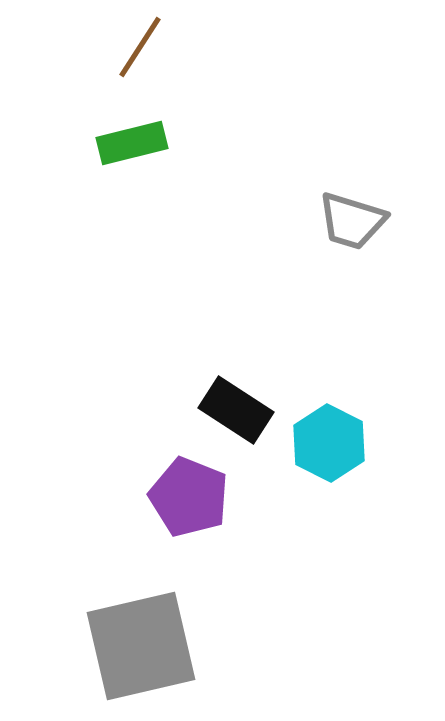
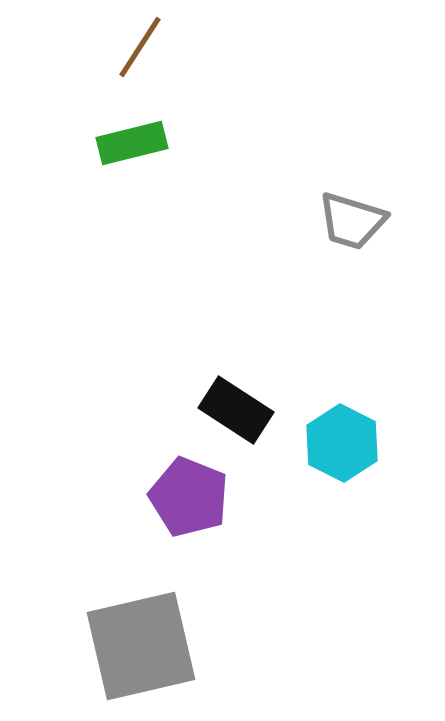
cyan hexagon: moved 13 px right
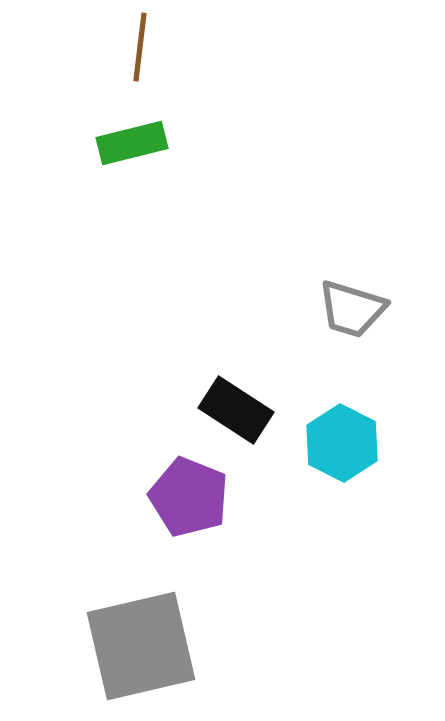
brown line: rotated 26 degrees counterclockwise
gray trapezoid: moved 88 px down
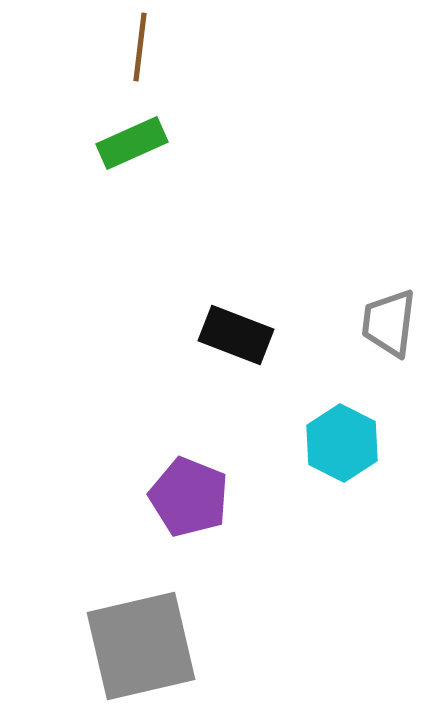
green rectangle: rotated 10 degrees counterclockwise
gray trapezoid: moved 37 px right, 14 px down; rotated 80 degrees clockwise
black rectangle: moved 75 px up; rotated 12 degrees counterclockwise
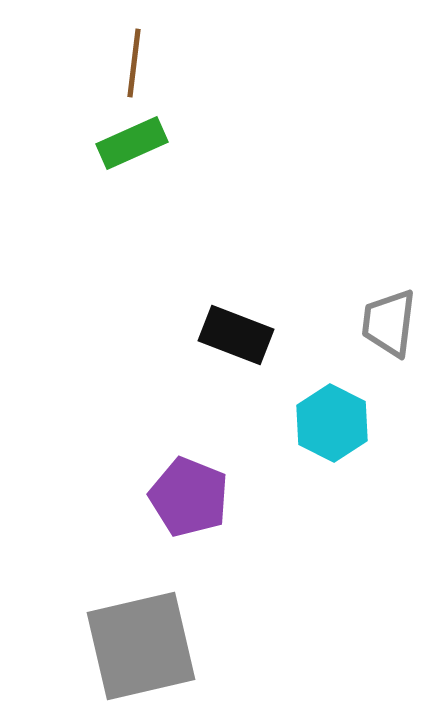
brown line: moved 6 px left, 16 px down
cyan hexagon: moved 10 px left, 20 px up
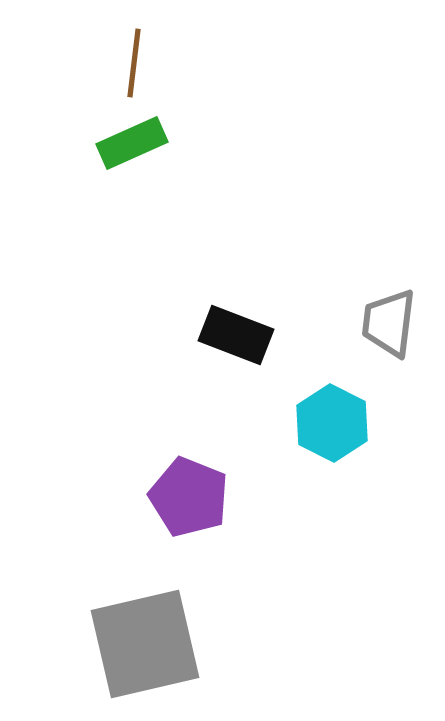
gray square: moved 4 px right, 2 px up
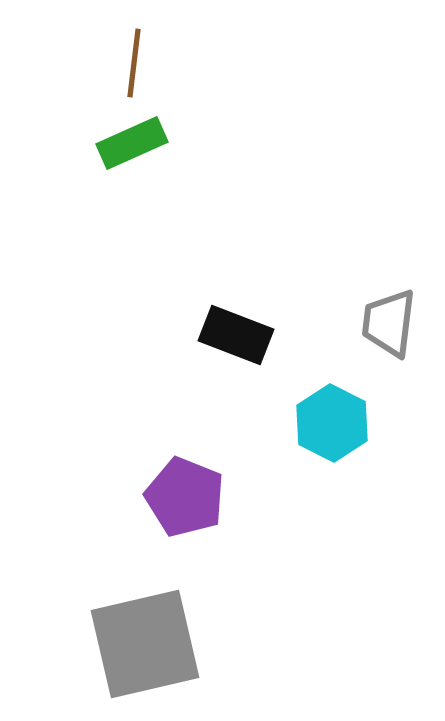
purple pentagon: moved 4 px left
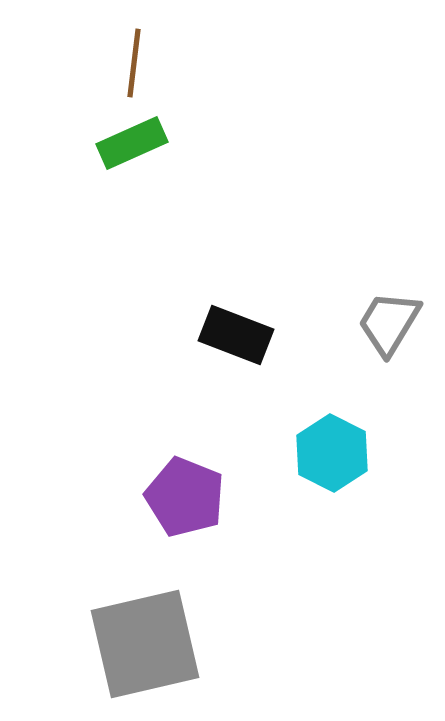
gray trapezoid: rotated 24 degrees clockwise
cyan hexagon: moved 30 px down
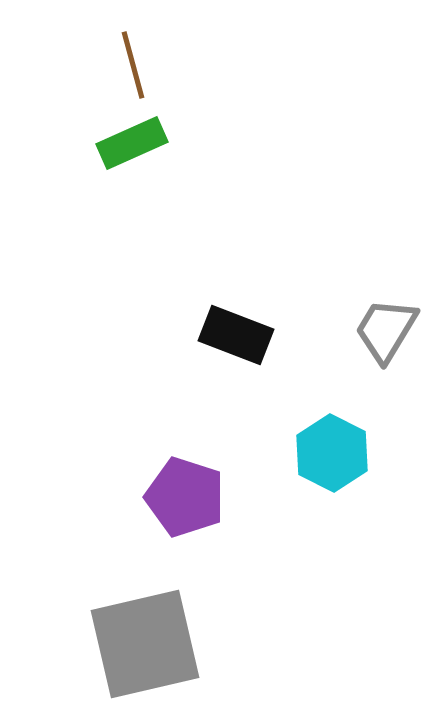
brown line: moved 1 px left, 2 px down; rotated 22 degrees counterclockwise
gray trapezoid: moved 3 px left, 7 px down
purple pentagon: rotated 4 degrees counterclockwise
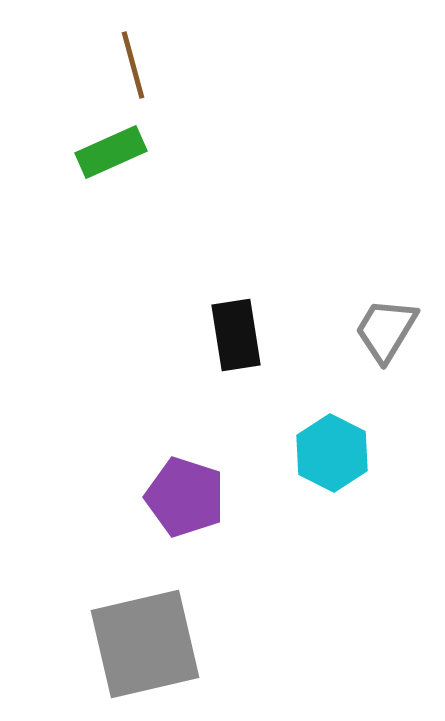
green rectangle: moved 21 px left, 9 px down
black rectangle: rotated 60 degrees clockwise
